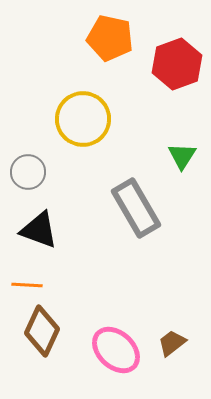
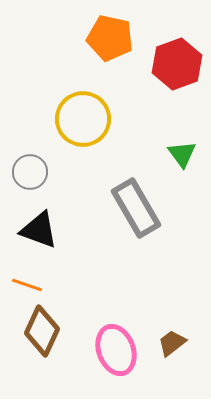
green triangle: moved 2 px up; rotated 8 degrees counterclockwise
gray circle: moved 2 px right
orange line: rotated 16 degrees clockwise
pink ellipse: rotated 27 degrees clockwise
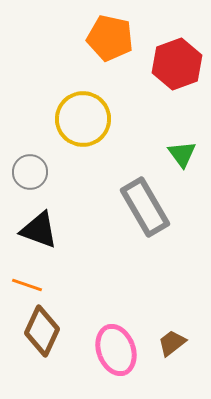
gray rectangle: moved 9 px right, 1 px up
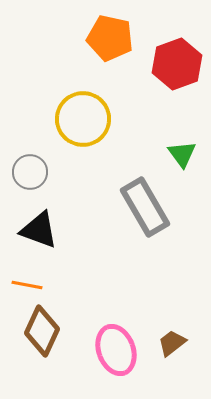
orange line: rotated 8 degrees counterclockwise
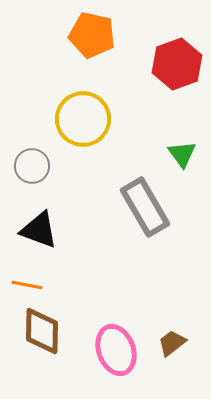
orange pentagon: moved 18 px left, 3 px up
gray circle: moved 2 px right, 6 px up
brown diamond: rotated 24 degrees counterclockwise
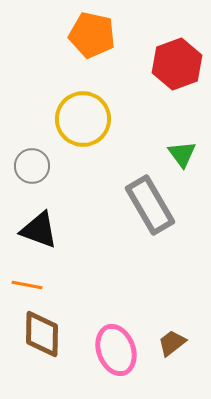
gray rectangle: moved 5 px right, 2 px up
brown diamond: moved 3 px down
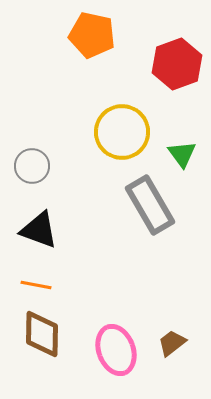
yellow circle: moved 39 px right, 13 px down
orange line: moved 9 px right
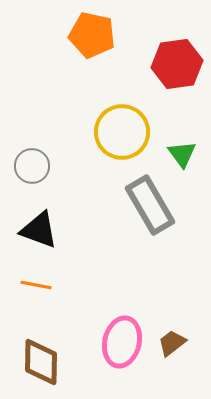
red hexagon: rotated 12 degrees clockwise
brown diamond: moved 1 px left, 28 px down
pink ellipse: moved 6 px right, 8 px up; rotated 33 degrees clockwise
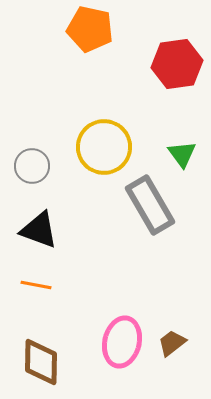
orange pentagon: moved 2 px left, 6 px up
yellow circle: moved 18 px left, 15 px down
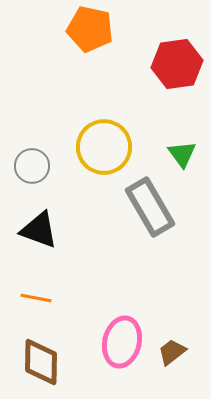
gray rectangle: moved 2 px down
orange line: moved 13 px down
brown trapezoid: moved 9 px down
